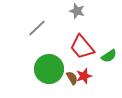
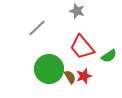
brown semicircle: moved 2 px left, 1 px up
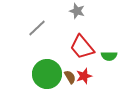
green semicircle: rotated 35 degrees clockwise
green circle: moved 2 px left, 5 px down
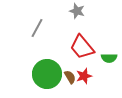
gray line: rotated 18 degrees counterclockwise
green semicircle: moved 2 px down
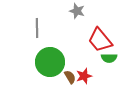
gray line: rotated 30 degrees counterclockwise
red trapezoid: moved 18 px right, 7 px up
green circle: moved 3 px right, 12 px up
